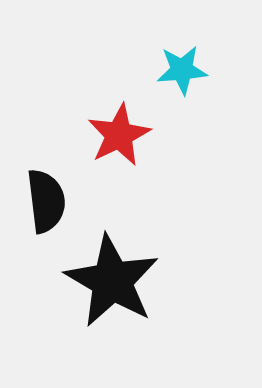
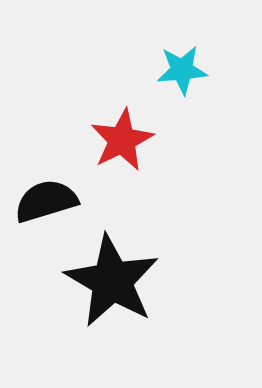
red star: moved 3 px right, 5 px down
black semicircle: rotated 100 degrees counterclockwise
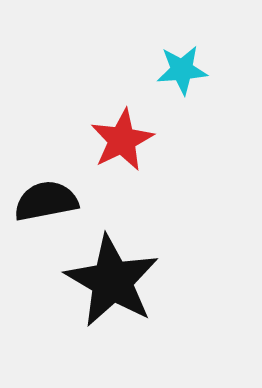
black semicircle: rotated 6 degrees clockwise
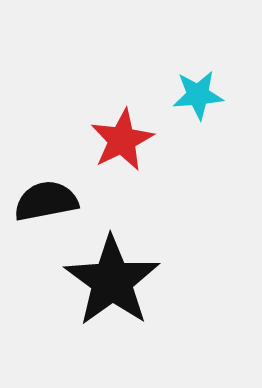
cyan star: moved 16 px right, 25 px down
black star: rotated 6 degrees clockwise
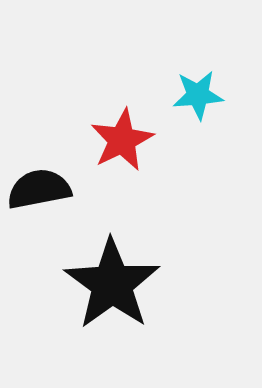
black semicircle: moved 7 px left, 12 px up
black star: moved 3 px down
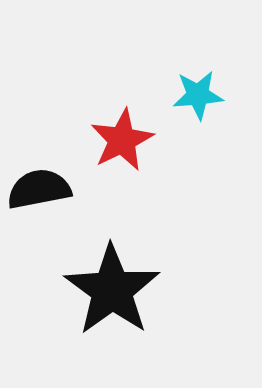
black star: moved 6 px down
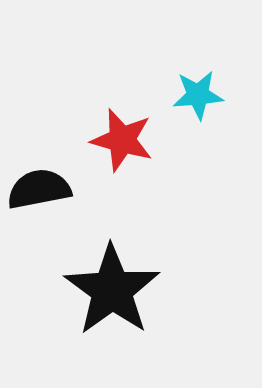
red star: rotated 30 degrees counterclockwise
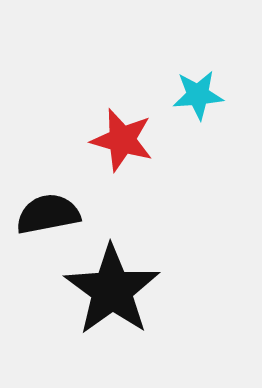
black semicircle: moved 9 px right, 25 px down
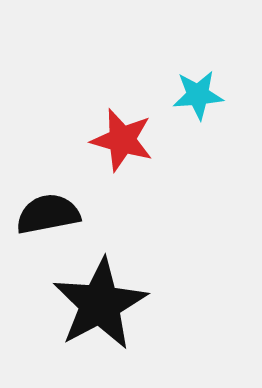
black star: moved 12 px left, 14 px down; rotated 8 degrees clockwise
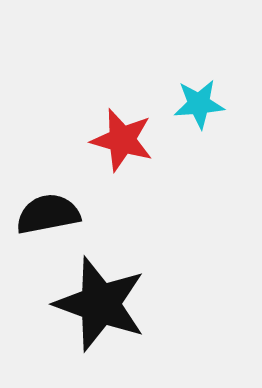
cyan star: moved 1 px right, 9 px down
black star: rotated 24 degrees counterclockwise
